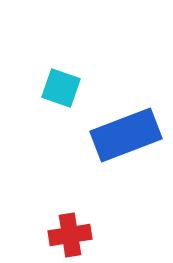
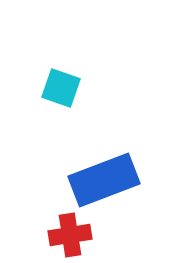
blue rectangle: moved 22 px left, 45 px down
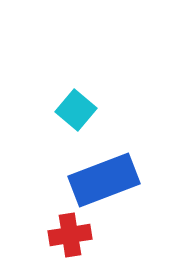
cyan square: moved 15 px right, 22 px down; rotated 21 degrees clockwise
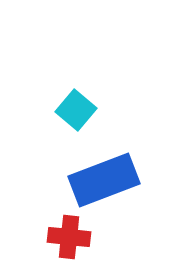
red cross: moved 1 px left, 2 px down; rotated 15 degrees clockwise
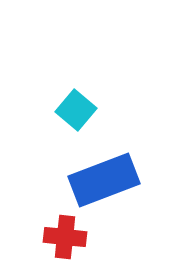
red cross: moved 4 px left
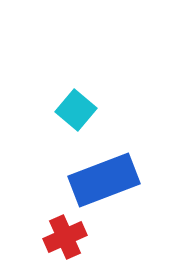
red cross: rotated 30 degrees counterclockwise
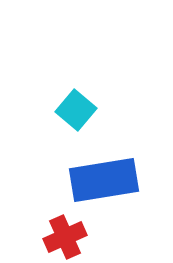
blue rectangle: rotated 12 degrees clockwise
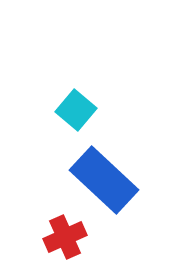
blue rectangle: rotated 52 degrees clockwise
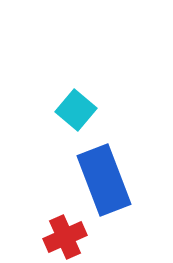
blue rectangle: rotated 26 degrees clockwise
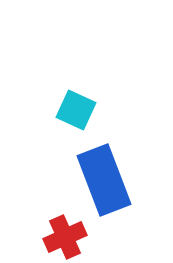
cyan square: rotated 15 degrees counterclockwise
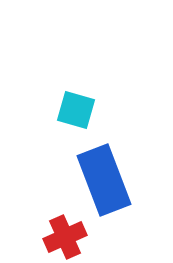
cyan square: rotated 9 degrees counterclockwise
